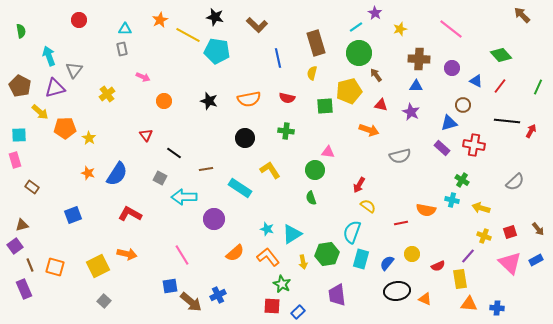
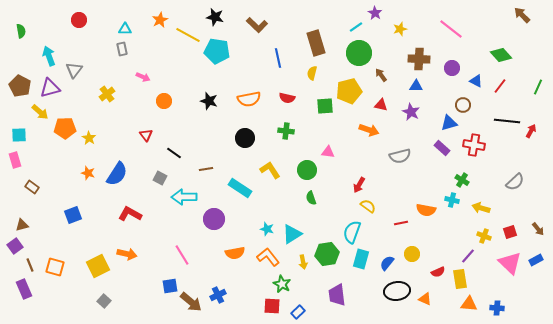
brown arrow at (376, 75): moved 5 px right
purple triangle at (55, 88): moved 5 px left
green circle at (315, 170): moved 8 px left
orange semicircle at (235, 253): rotated 30 degrees clockwise
red semicircle at (438, 266): moved 6 px down
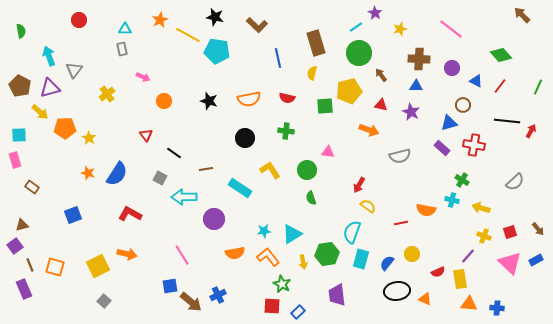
cyan star at (267, 229): moved 3 px left, 2 px down; rotated 24 degrees counterclockwise
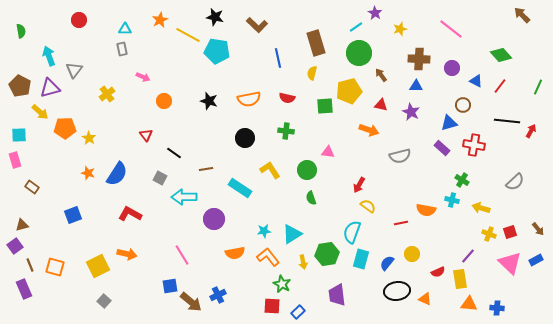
yellow cross at (484, 236): moved 5 px right, 2 px up
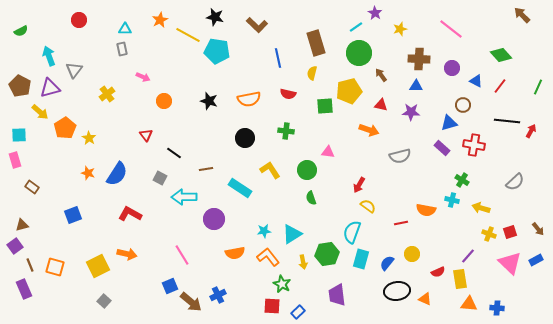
green semicircle at (21, 31): rotated 72 degrees clockwise
red semicircle at (287, 98): moved 1 px right, 4 px up
purple star at (411, 112): rotated 24 degrees counterclockwise
orange pentagon at (65, 128): rotated 30 degrees counterclockwise
blue square at (170, 286): rotated 14 degrees counterclockwise
